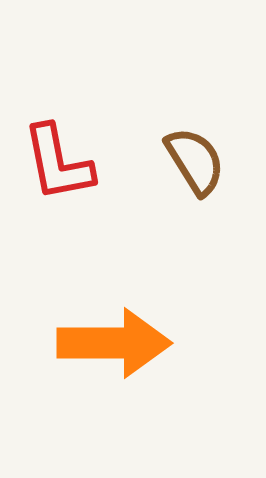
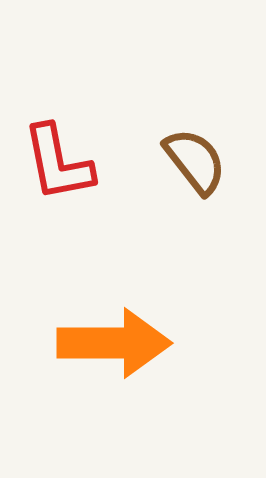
brown semicircle: rotated 6 degrees counterclockwise
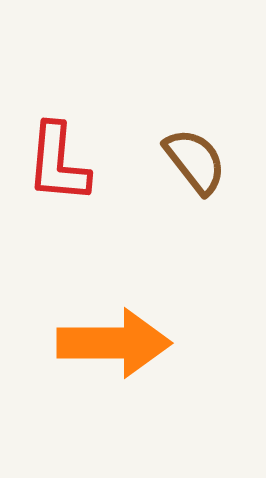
red L-shape: rotated 16 degrees clockwise
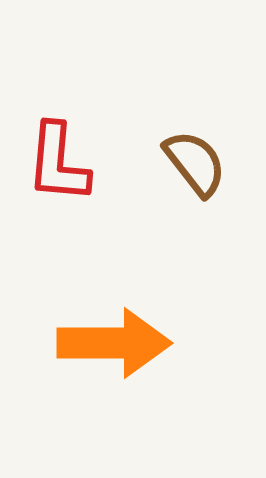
brown semicircle: moved 2 px down
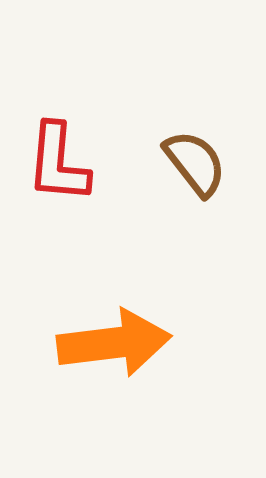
orange arrow: rotated 7 degrees counterclockwise
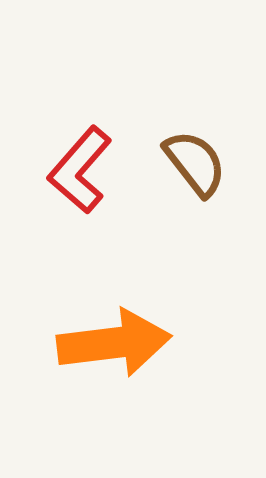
red L-shape: moved 22 px right, 7 px down; rotated 36 degrees clockwise
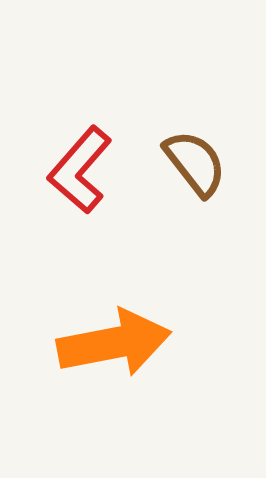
orange arrow: rotated 4 degrees counterclockwise
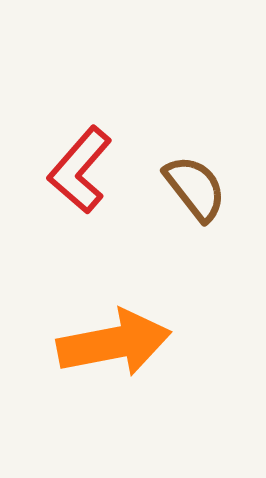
brown semicircle: moved 25 px down
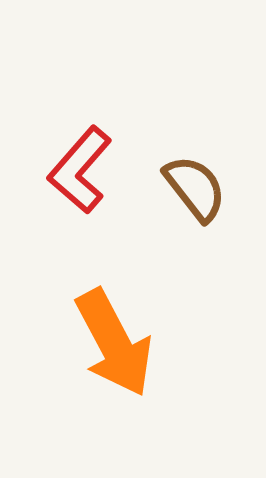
orange arrow: rotated 73 degrees clockwise
